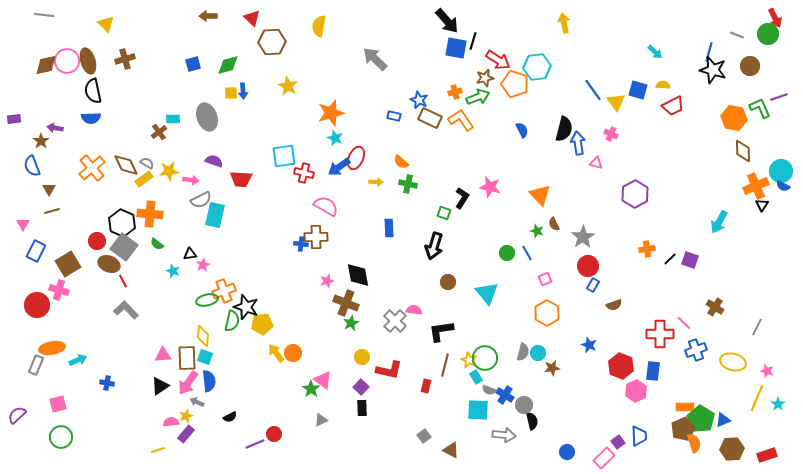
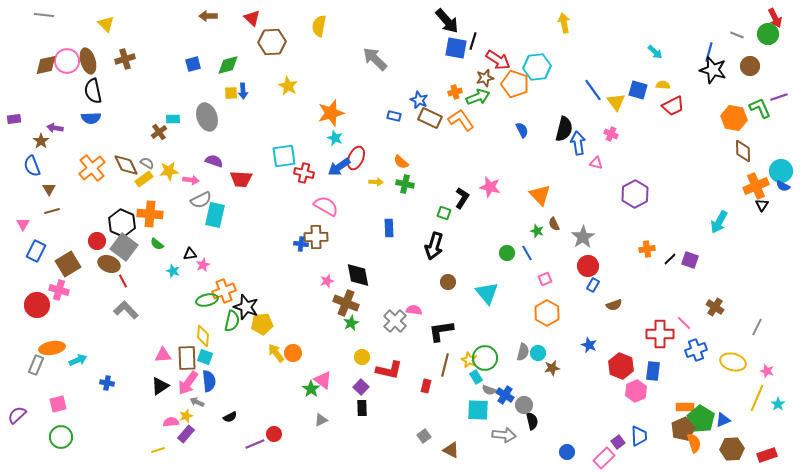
green cross at (408, 184): moved 3 px left
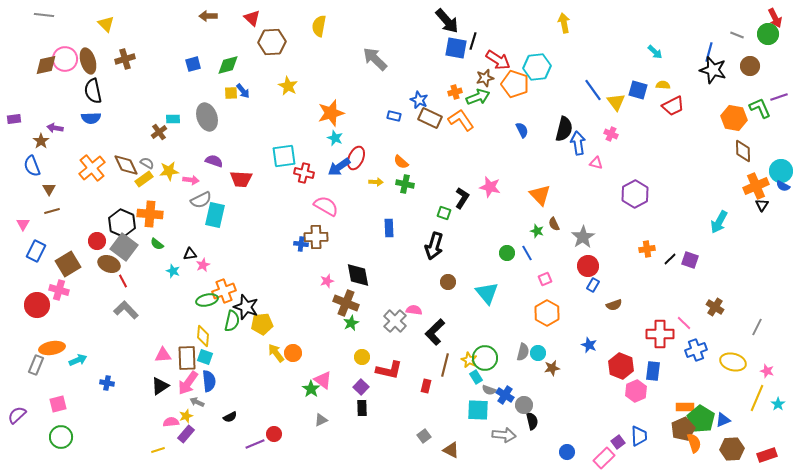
pink circle at (67, 61): moved 2 px left, 2 px up
blue arrow at (243, 91): rotated 35 degrees counterclockwise
black L-shape at (441, 331): moved 6 px left, 1 px down; rotated 36 degrees counterclockwise
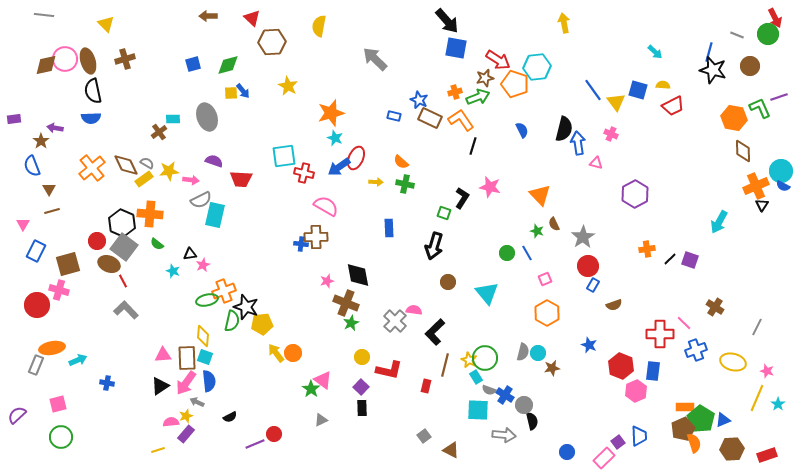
black line at (473, 41): moved 105 px down
brown square at (68, 264): rotated 15 degrees clockwise
pink arrow at (188, 383): moved 2 px left
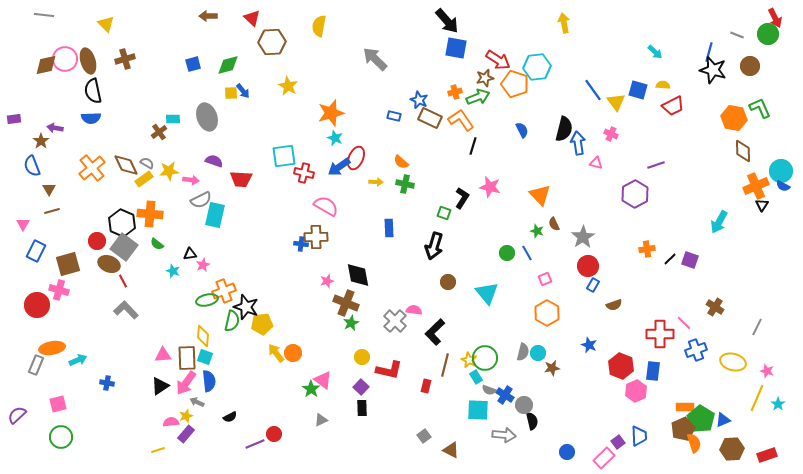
purple line at (779, 97): moved 123 px left, 68 px down
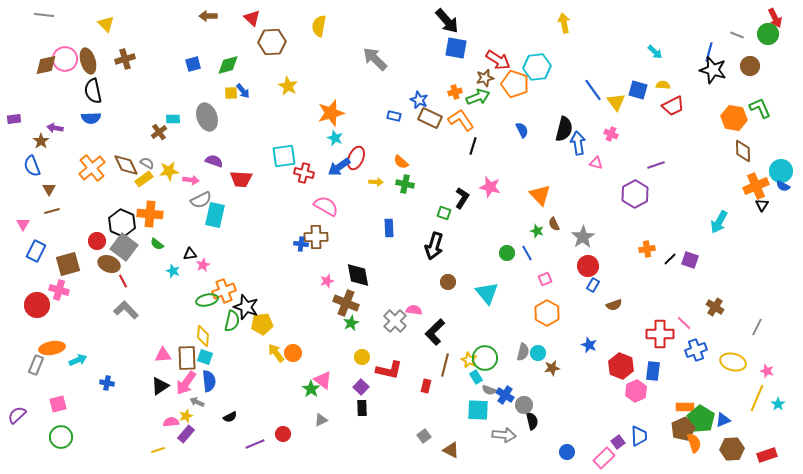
red circle at (274, 434): moved 9 px right
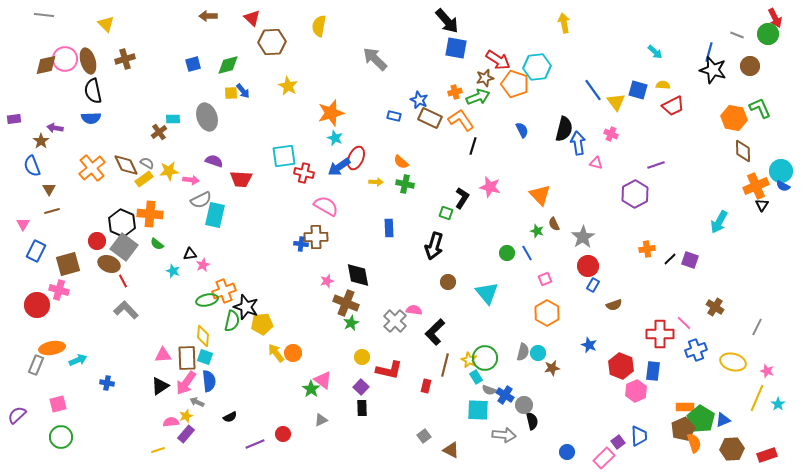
green square at (444, 213): moved 2 px right
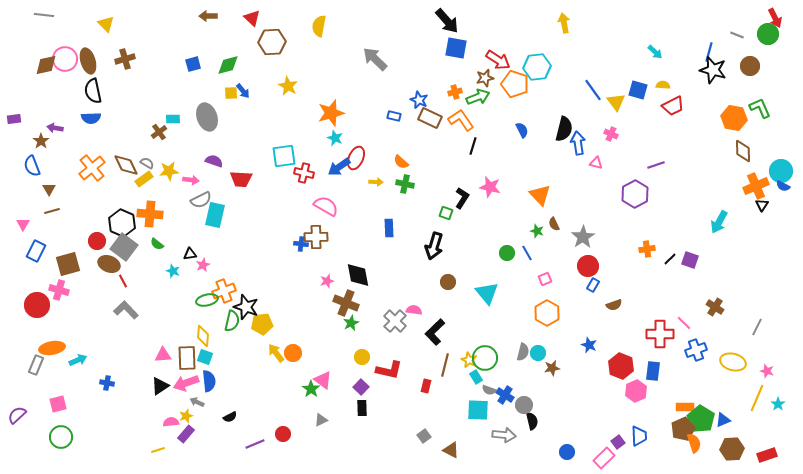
pink arrow at (186, 383): rotated 35 degrees clockwise
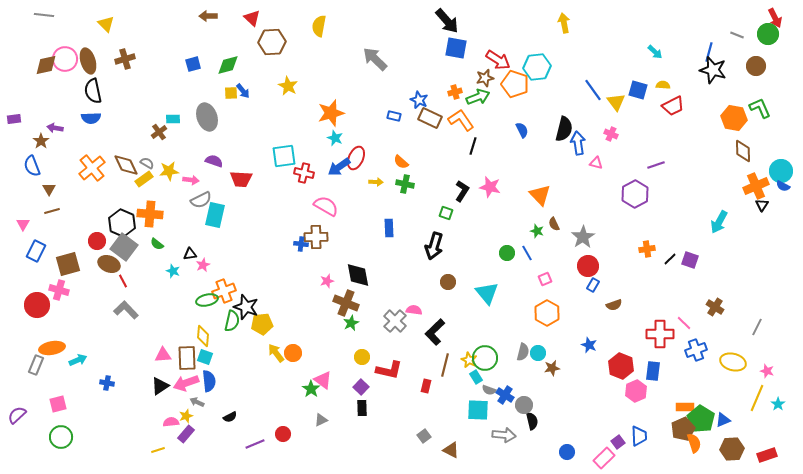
brown circle at (750, 66): moved 6 px right
black L-shape at (462, 198): moved 7 px up
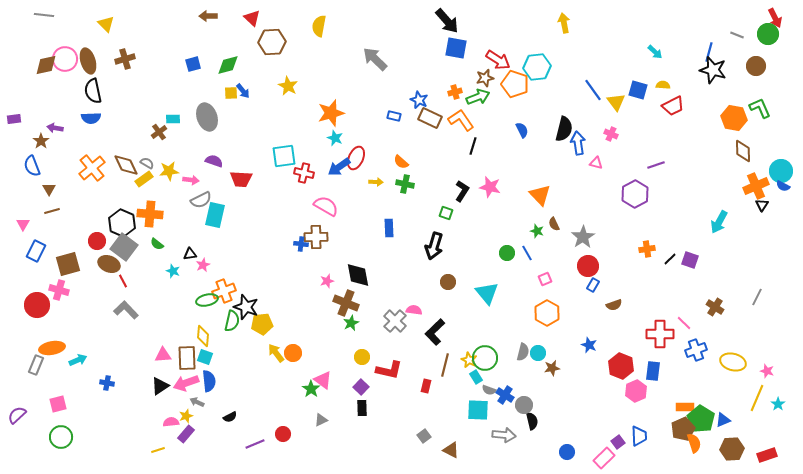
gray line at (757, 327): moved 30 px up
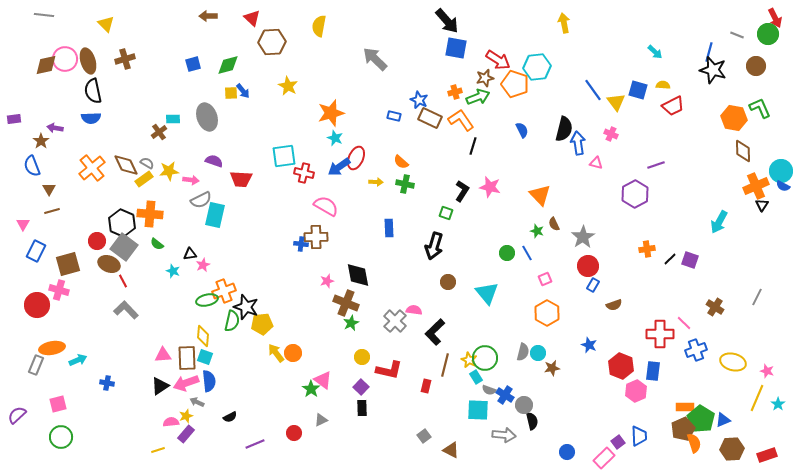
red circle at (283, 434): moved 11 px right, 1 px up
